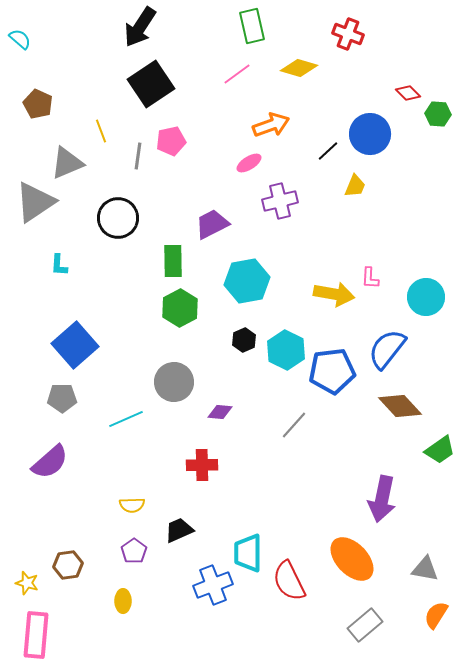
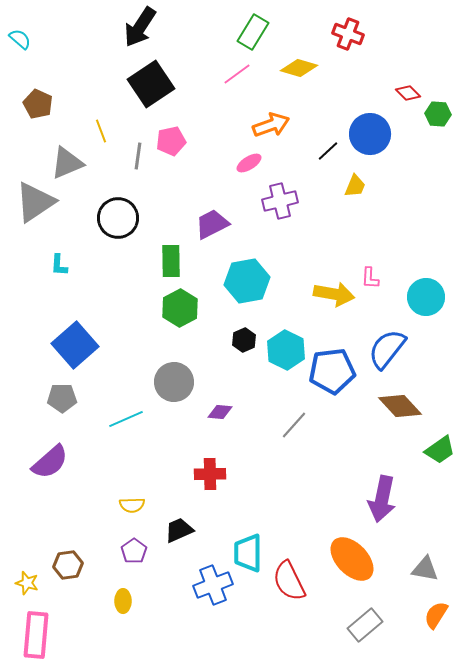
green rectangle at (252, 26): moved 1 px right, 6 px down; rotated 44 degrees clockwise
green rectangle at (173, 261): moved 2 px left
red cross at (202, 465): moved 8 px right, 9 px down
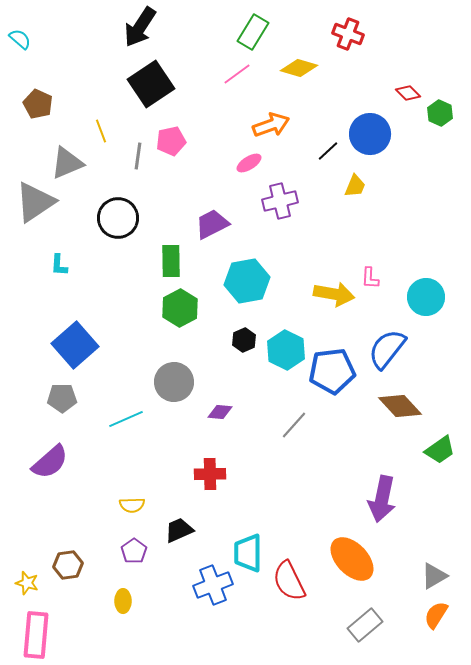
green hexagon at (438, 114): moved 2 px right, 1 px up; rotated 20 degrees clockwise
gray triangle at (425, 569): moved 9 px right, 7 px down; rotated 40 degrees counterclockwise
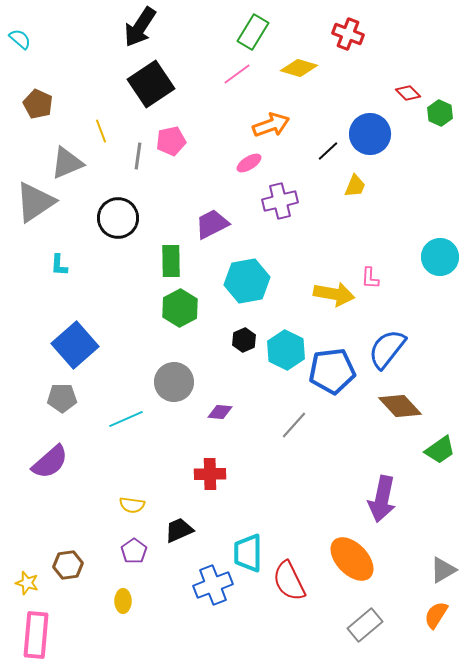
cyan circle at (426, 297): moved 14 px right, 40 px up
yellow semicircle at (132, 505): rotated 10 degrees clockwise
gray triangle at (434, 576): moved 9 px right, 6 px up
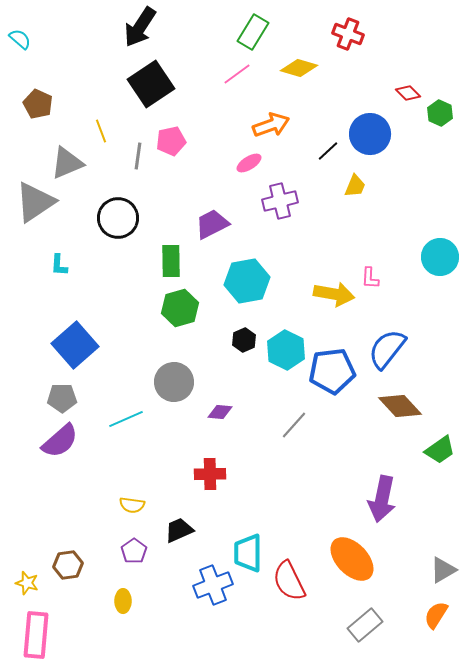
green hexagon at (180, 308): rotated 12 degrees clockwise
purple semicircle at (50, 462): moved 10 px right, 21 px up
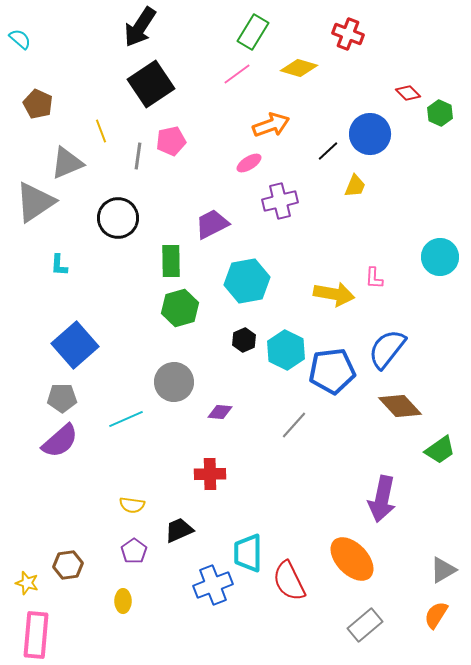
pink L-shape at (370, 278): moved 4 px right
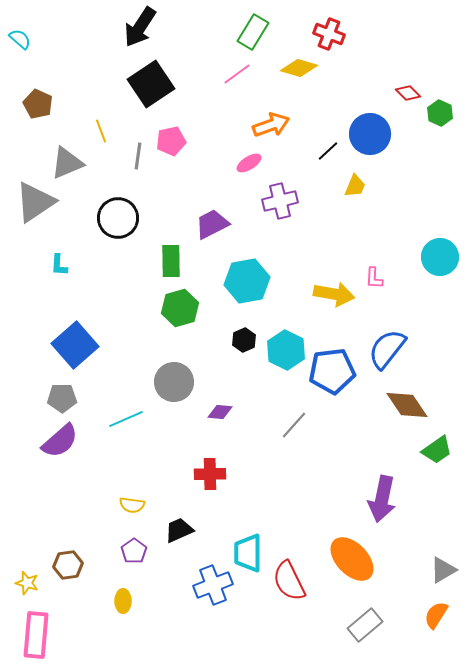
red cross at (348, 34): moved 19 px left
brown diamond at (400, 406): moved 7 px right, 1 px up; rotated 9 degrees clockwise
green trapezoid at (440, 450): moved 3 px left
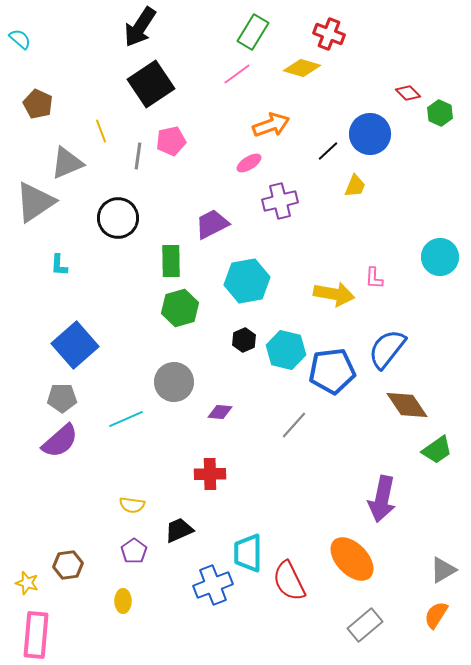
yellow diamond at (299, 68): moved 3 px right
cyan hexagon at (286, 350): rotated 12 degrees counterclockwise
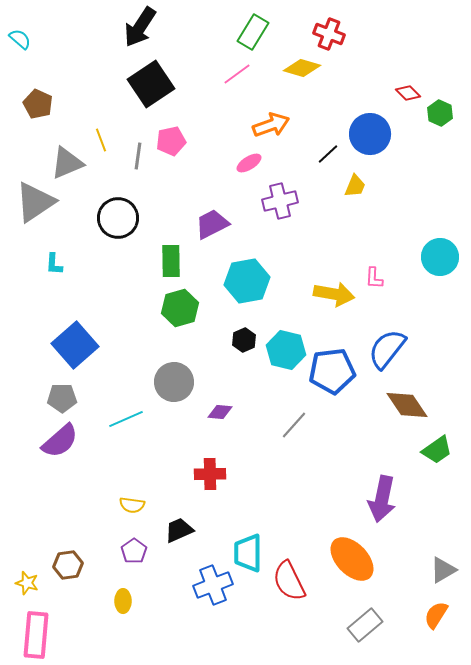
yellow line at (101, 131): moved 9 px down
black line at (328, 151): moved 3 px down
cyan L-shape at (59, 265): moved 5 px left, 1 px up
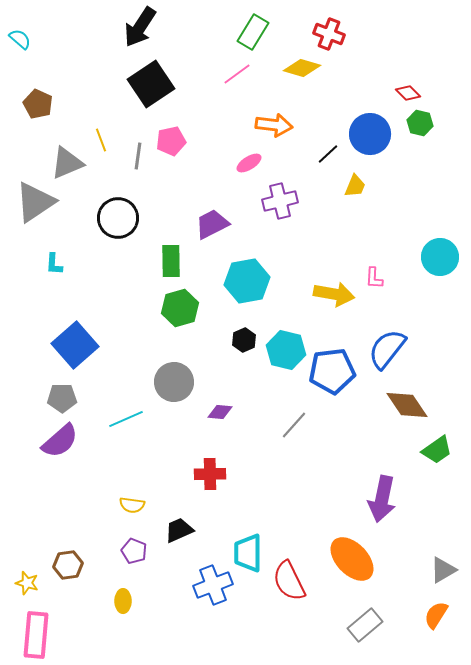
green hexagon at (440, 113): moved 20 px left, 10 px down; rotated 10 degrees counterclockwise
orange arrow at (271, 125): moved 3 px right; rotated 27 degrees clockwise
purple pentagon at (134, 551): rotated 15 degrees counterclockwise
